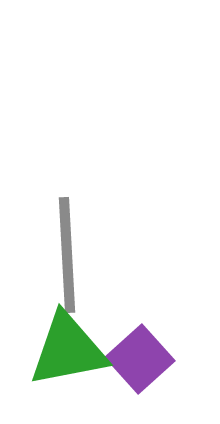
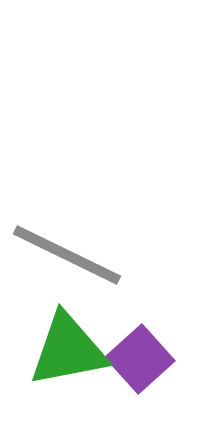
gray line: rotated 61 degrees counterclockwise
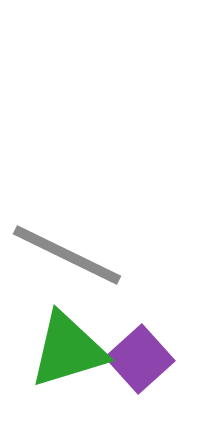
green triangle: rotated 6 degrees counterclockwise
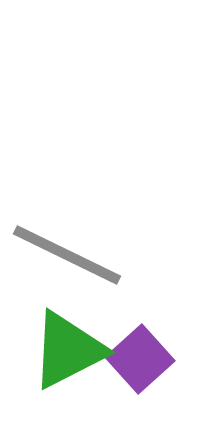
green triangle: rotated 10 degrees counterclockwise
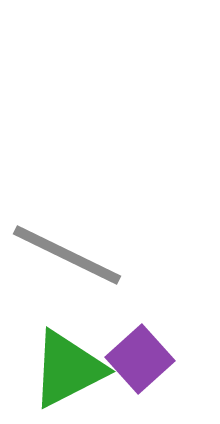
green triangle: moved 19 px down
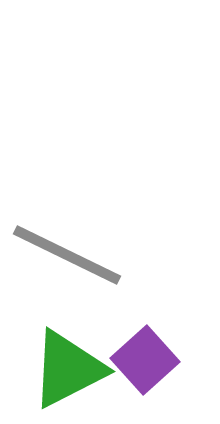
purple square: moved 5 px right, 1 px down
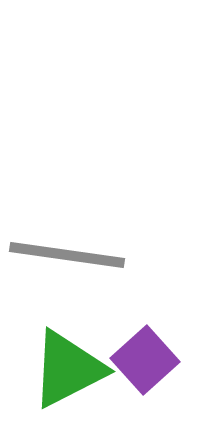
gray line: rotated 18 degrees counterclockwise
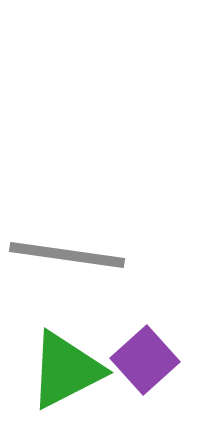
green triangle: moved 2 px left, 1 px down
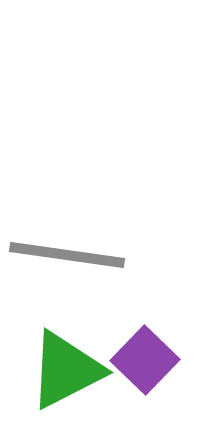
purple square: rotated 4 degrees counterclockwise
